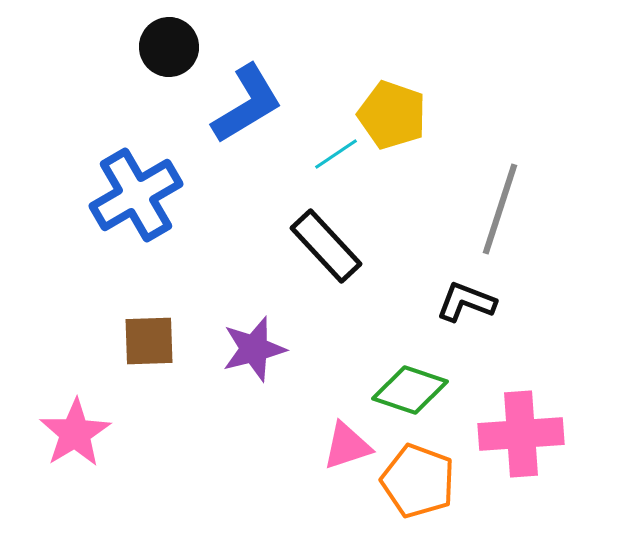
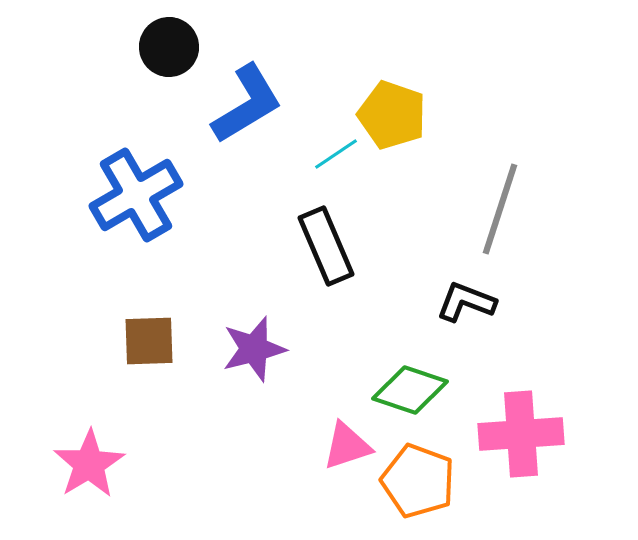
black rectangle: rotated 20 degrees clockwise
pink star: moved 14 px right, 31 px down
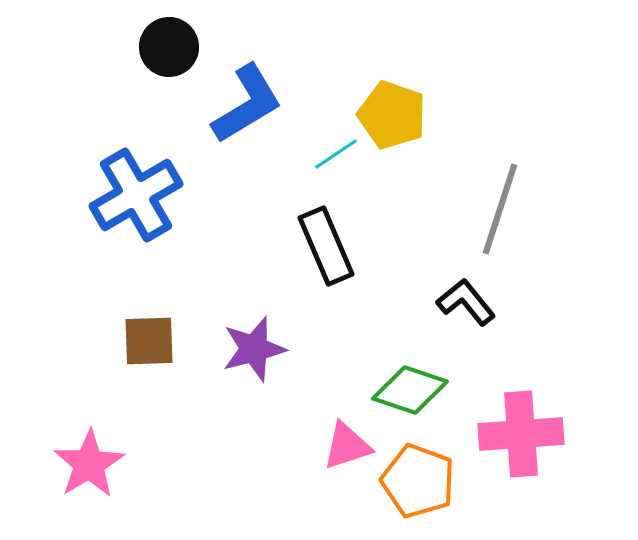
black L-shape: rotated 30 degrees clockwise
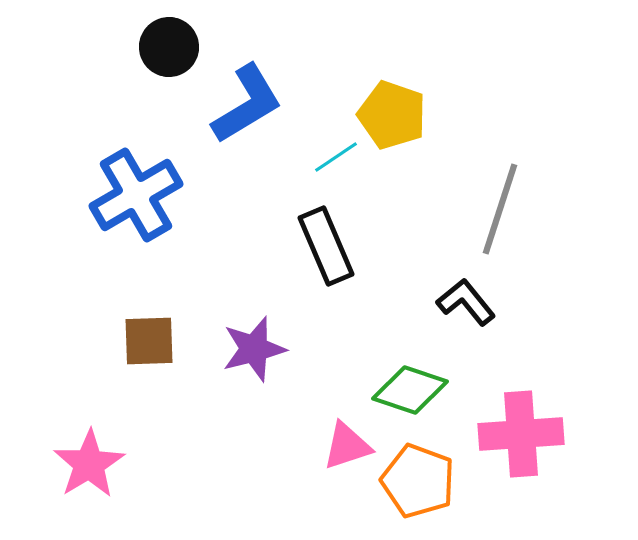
cyan line: moved 3 px down
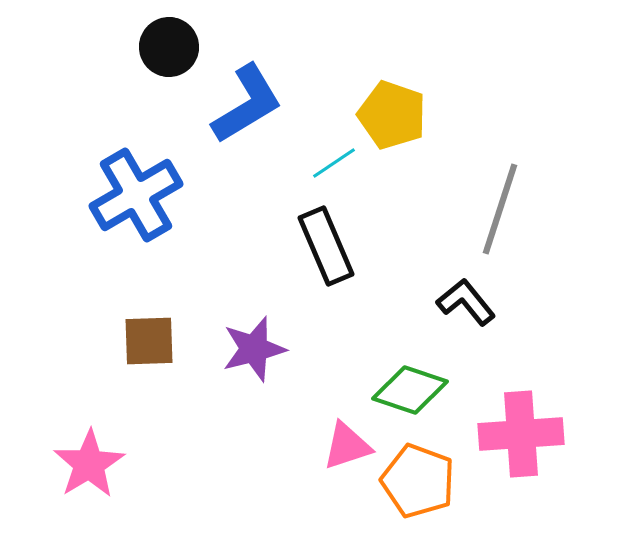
cyan line: moved 2 px left, 6 px down
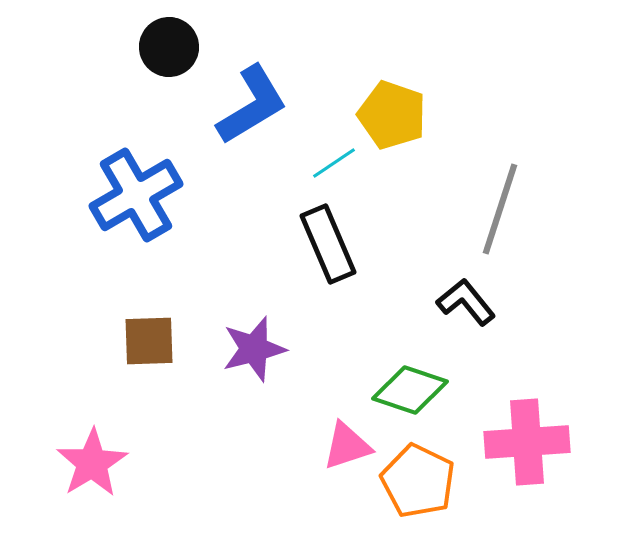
blue L-shape: moved 5 px right, 1 px down
black rectangle: moved 2 px right, 2 px up
pink cross: moved 6 px right, 8 px down
pink star: moved 3 px right, 1 px up
orange pentagon: rotated 6 degrees clockwise
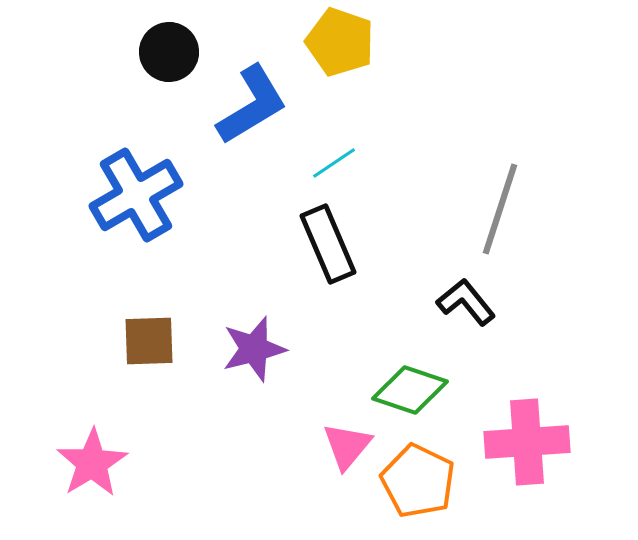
black circle: moved 5 px down
yellow pentagon: moved 52 px left, 73 px up
pink triangle: rotated 32 degrees counterclockwise
